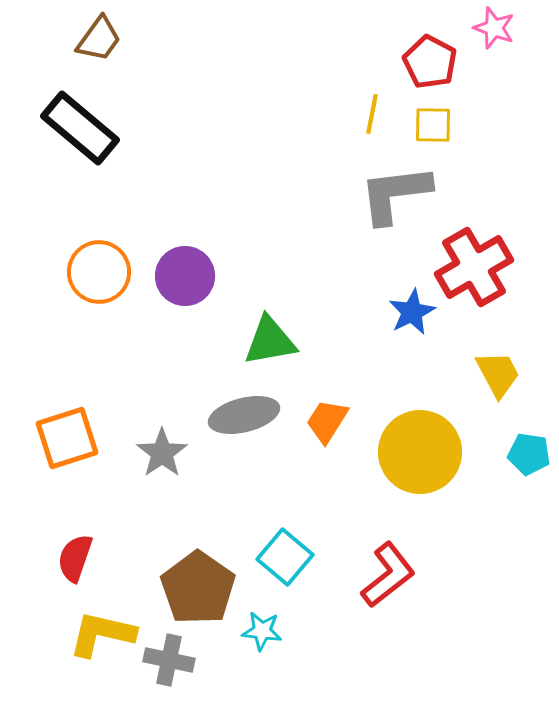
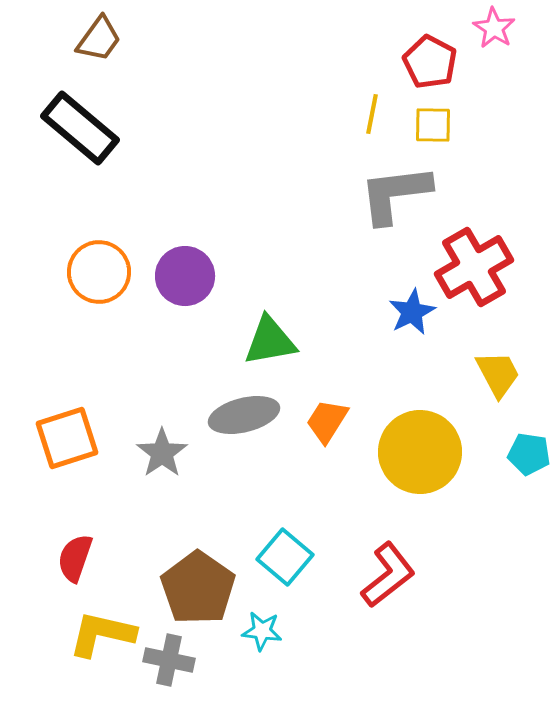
pink star: rotated 12 degrees clockwise
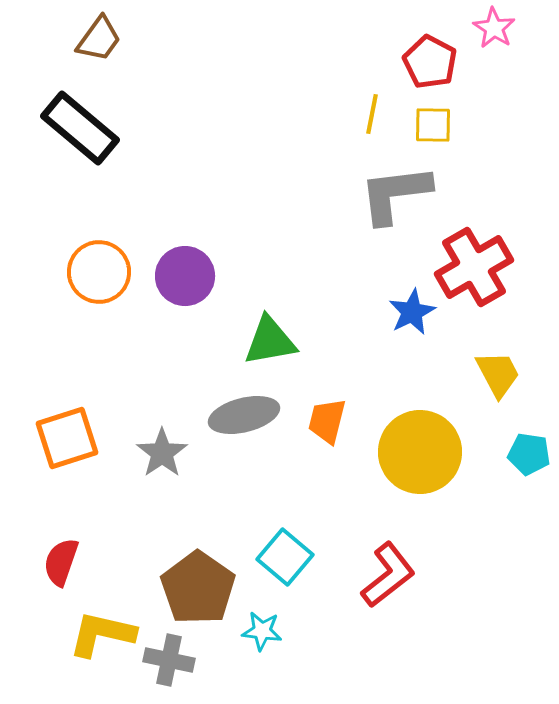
orange trapezoid: rotated 18 degrees counterclockwise
red semicircle: moved 14 px left, 4 px down
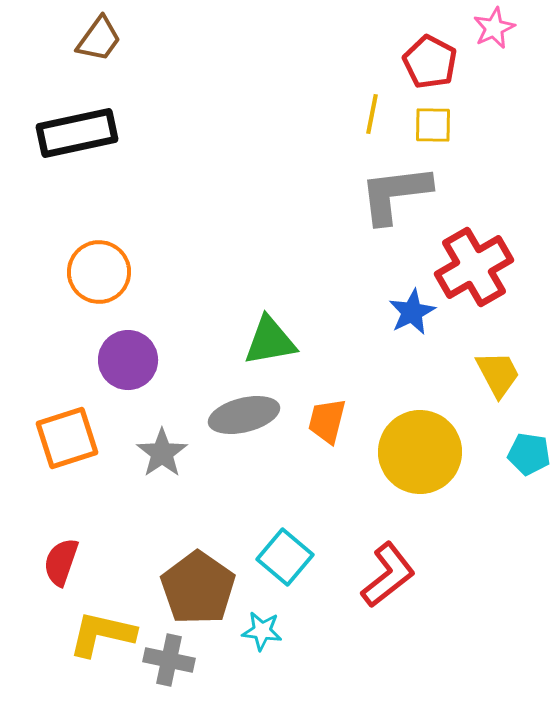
pink star: rotated 15 degrees clockwise
black rectangle: moved 3 px left, 5 px down; rotated 52 degrees counterclockwise
purple circle: moved 57 px left, 84 px down
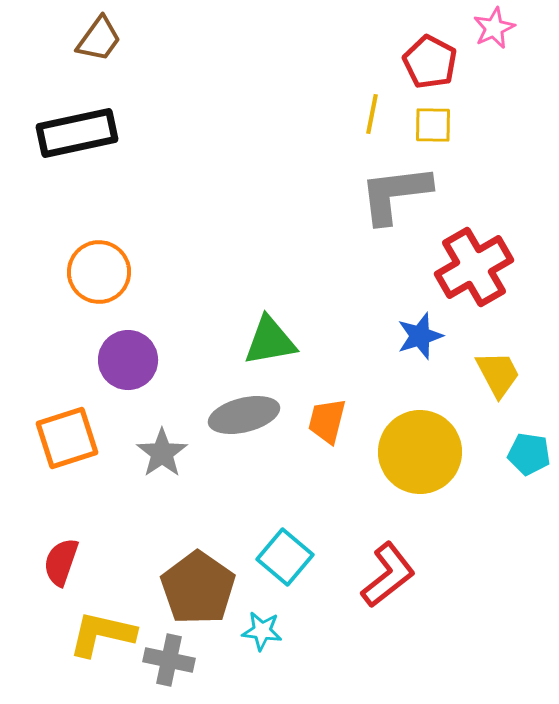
blue star: moved 8 px right, 24 px down; rotated 9 degrees clockwise
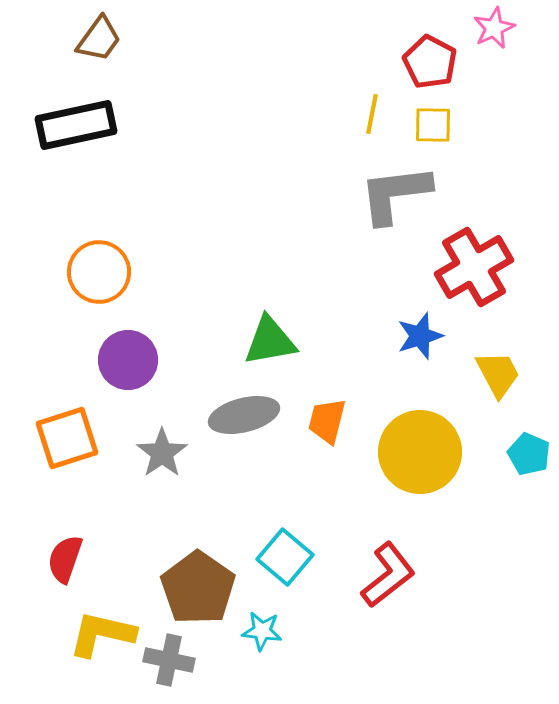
black rectangle: moved 1 px left, 8 px up
cyan pentagon: rotated 15 degrees clockwise
red semicircle: moved 4 px right, 3 px up
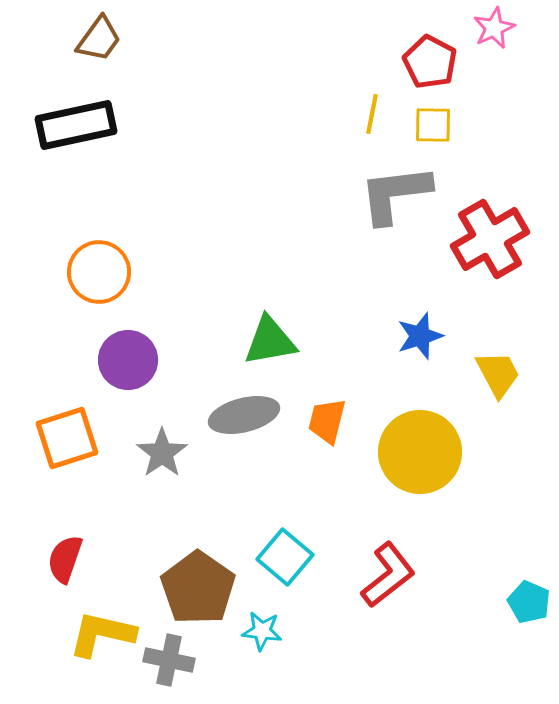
red cross: moved 16 px right, 28 px up
cyan pentagon: moved 148 px down
